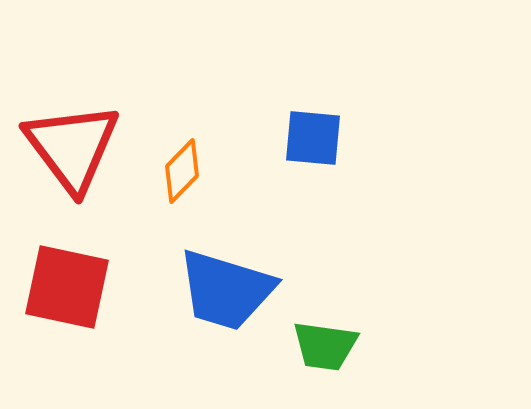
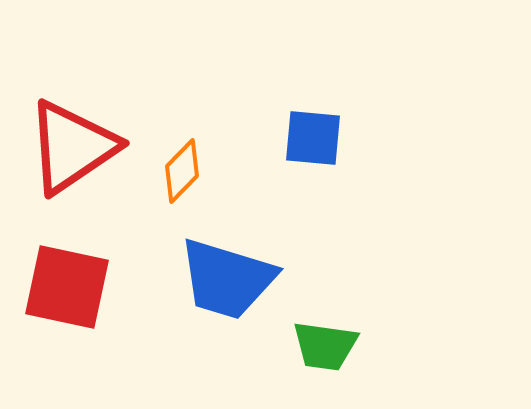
red triangle: rotated 33 degrees clockwise
blue trapezoid: moved 1 px right, 11 px up
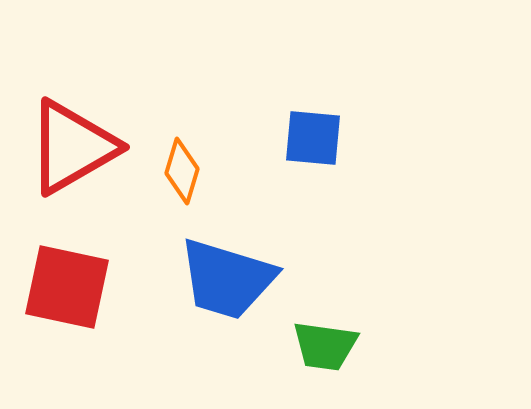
red triangle: rotated 4 degrees clockwise
orange diamond: rotated 28 degrees counterclockwise
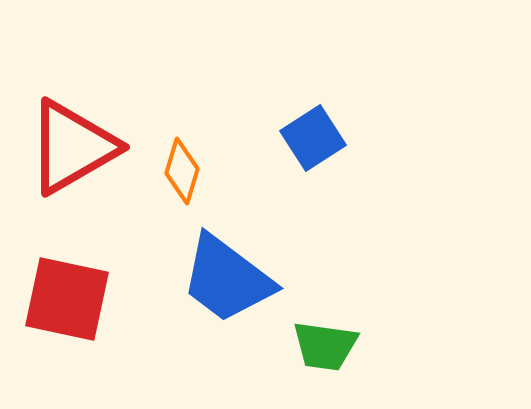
blue square: rotated 38 degrees counterclockwise
blue trapezoid: rotated 20 degrees clockwise
red square: moved 12 px down
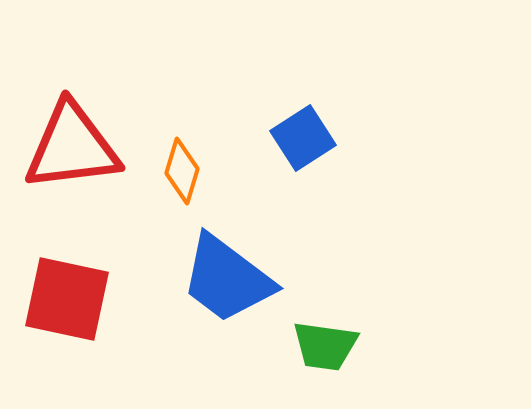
blue square: moved 10 px left
red triangle: rotated 23 degrees clockwise
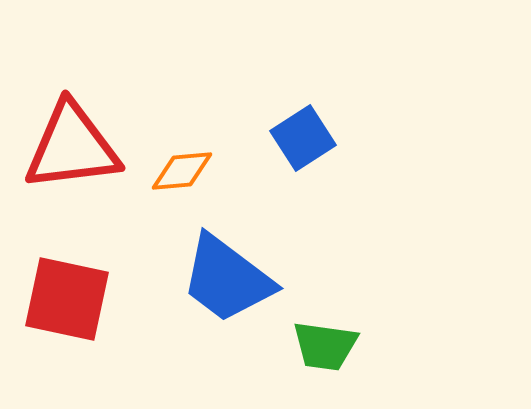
orange diamond: rotated 68 degrees clockwise
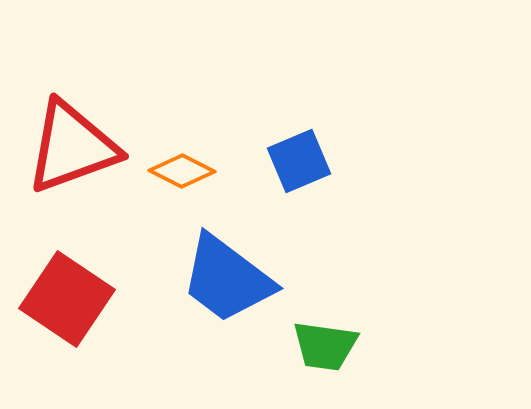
blue square: moved 4 px left, 23 px down; rotated 10 degrees clockwise
red triangle: rotated 13 degrees counterclockwise
orange diamond: rotated 32 degrees clockwise
red square: rotated 22 degrees clockwise
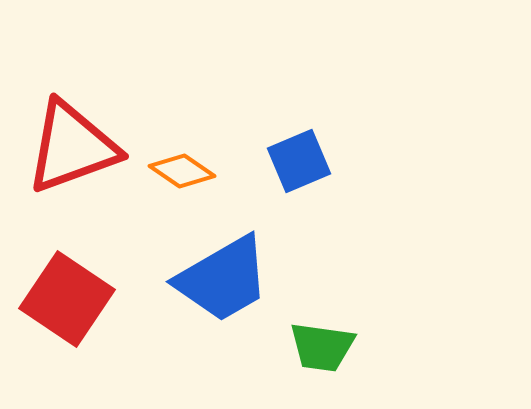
orange diamond: rotated 8 degrees clockwise
blue trapezoid: moved 4 px left; rotated 67 degrees counterclockwise
green trapezoid: moved 3 px left, 1 px down
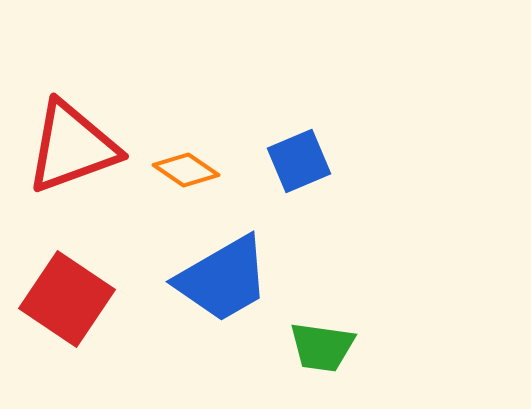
orange diamond: moved 4 px right, 1 px up
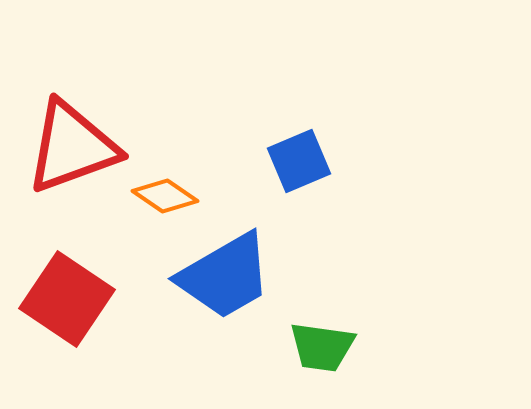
orange diamond: moved 21 px left, 26 px down
blue trapezoid: moved 2 px right, 3 px up
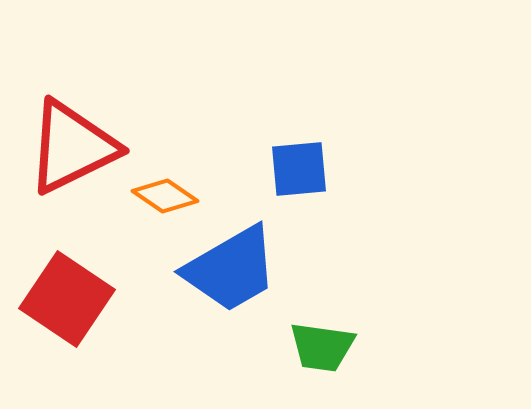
red triangle: rotated 6 degrees counterclockwise
blue square: moved 8 px down; rotated 18 degrees clockwise
blue trapezoid: moved 6 px right, 7 px up
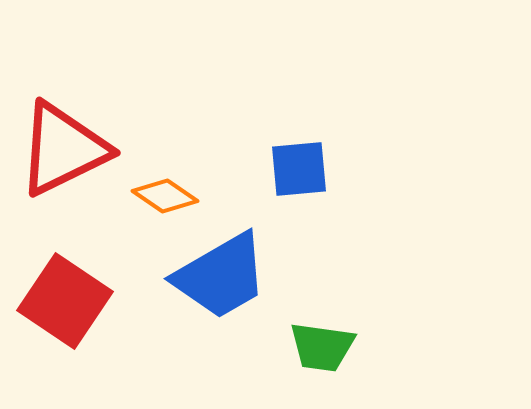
red triangle: moved 9 px left, 2 px down
blue trapezoid: moved 10 px left, 7 px down
red square: moved 2 px left, 2 px down
